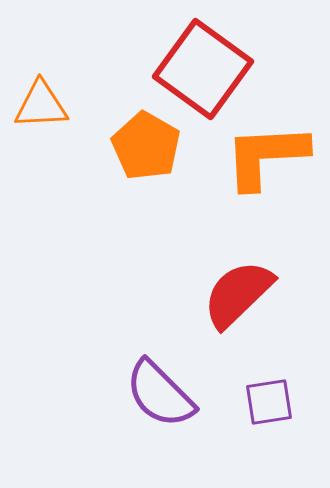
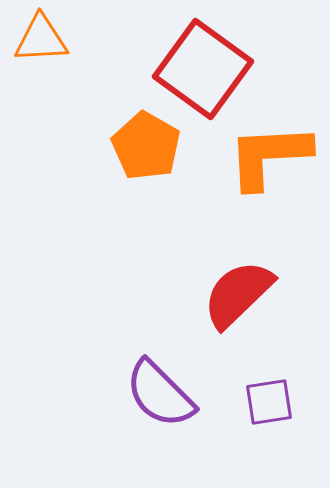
orange triangle: moved 66 px up
orange L-shape: moved 3 px right
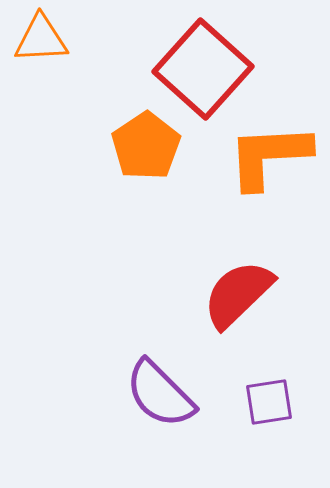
red square: rotated 6 degrees clockwise
orange pentagon: rotated 8 degrees clockwise
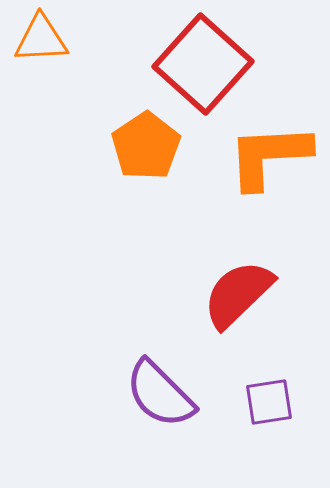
red square: moved 5 px up
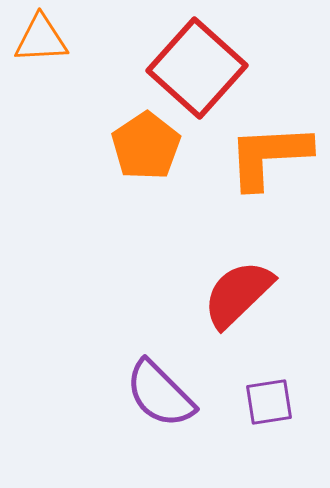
red square: moved 6 px left, 4 px down
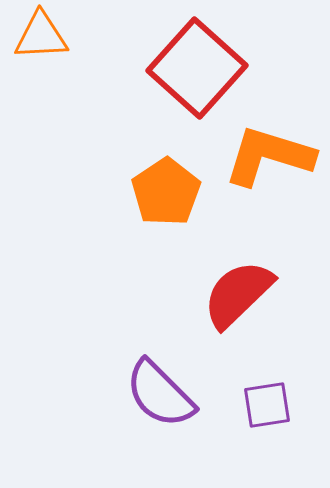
orange triangle: moved 3 px up
orange pentagon: moved 20 px right, 46 px down
orange L-shape: rotated 20 degrees clockwise
purple square: moved 2 px left, 3 px down
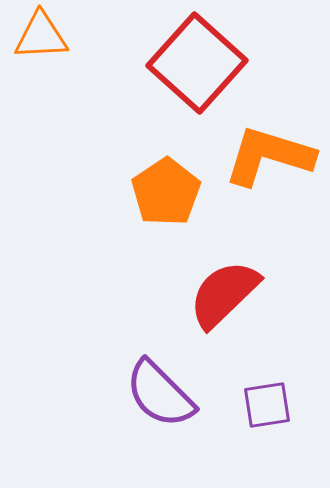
red square: moved 5 px up
red semicircle: moved 14 px left
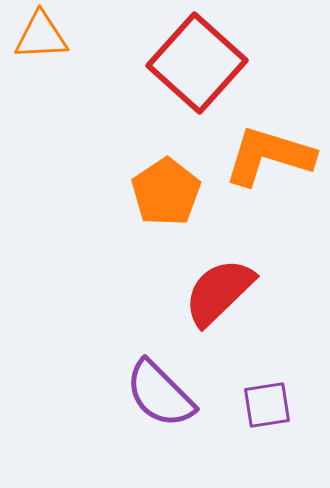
red semicircle: moved 5 px left, 2 px up
